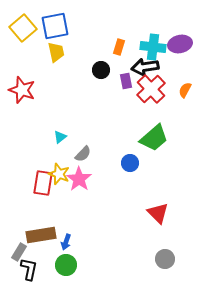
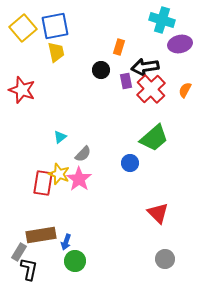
cyan cross: moved 9 px right, 27 px up; rotated 10 degrees clockwise
green circle: moved 9 px right, 4 px up
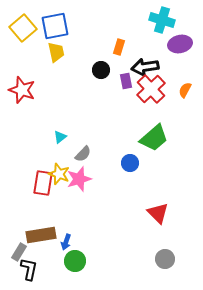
pink star: rotated 20 degrees clockwise
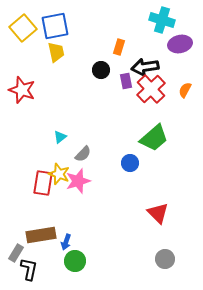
pink star: moved 1 px left, 2 px down
gray rectangle: moved 3 px left, 1 px down
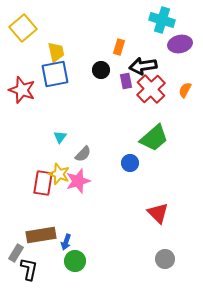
blue square: moved 48 px down
black arrow: moved 2 px left, 1 px up
cyan triangle: rotated 16 degrees counterclockwise
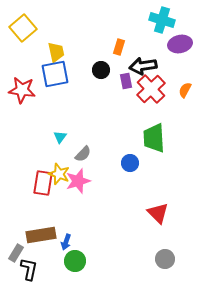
red star: rotated 12 degrees counterclockwise
green trapezoid: rotated 128 degrees clockwise
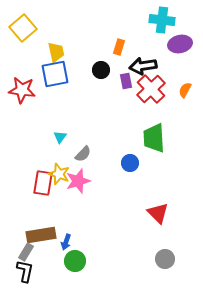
cyan cross: rotated 10 degrees counterclockwise
gray rectangle: moved 10 px right, 1 px up
black L-shape: moved 4 px left, 2 px down
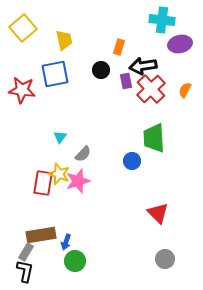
yellow trapezoid: moved 8 px right, 12 px up
blue circle: moved 2 px right, 2 px up
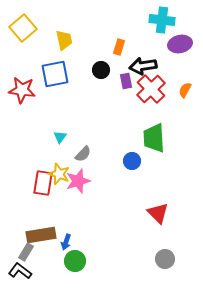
black L-shape: moved 5 px left; rotated 65 degrees counterclockwise
